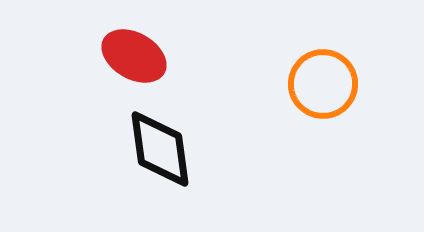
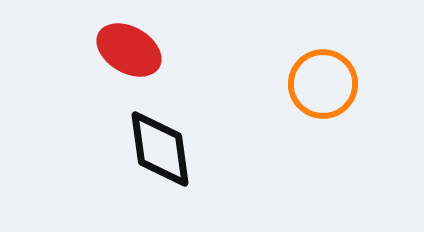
red ellipse: moved 5 px left, 6 px up
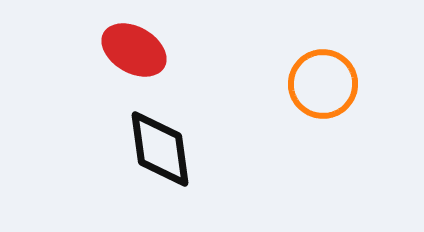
red ellipse: moved 5 px right
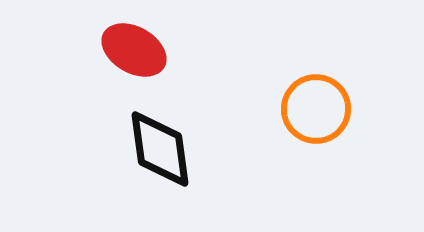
orange circle: moved 7 px left, 25 px down
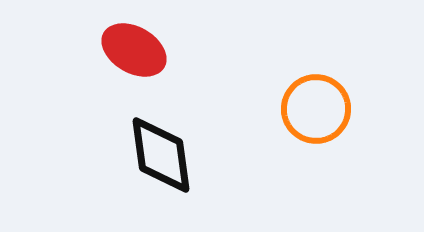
black diamond: moved 1 px right, 6 px down
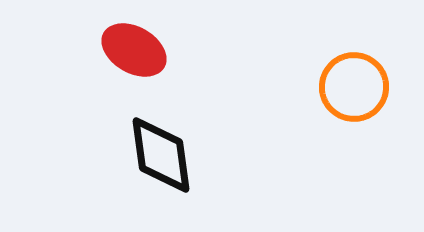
orange circle: moved 38 px right, 22 px up
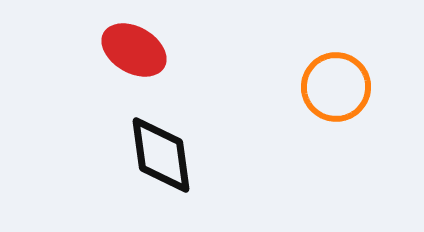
orange circle: moved 18 px left
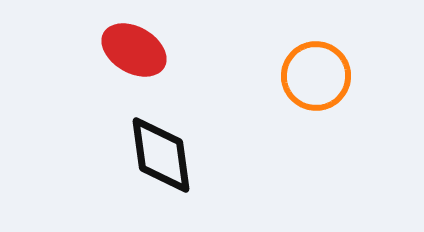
orange circle: moved 20 px left, 11 px up
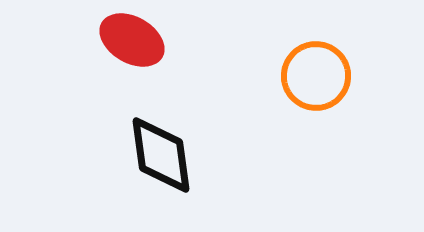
red ellipse: moved 2 px left, 10 px up
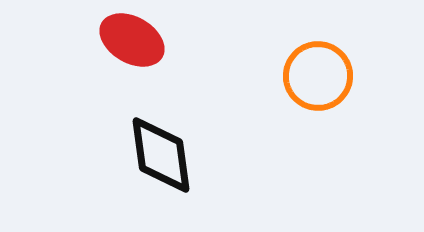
orange circle: moved 2 px right
